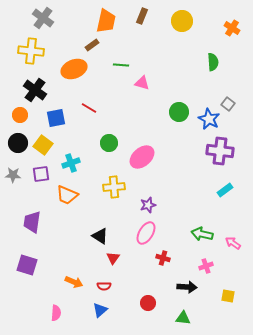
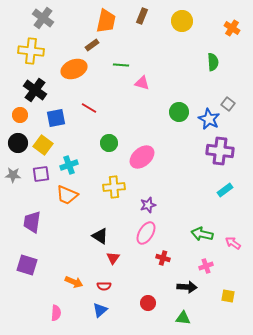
cyan cross at (71, 163): moved 2 px left, 2 px down
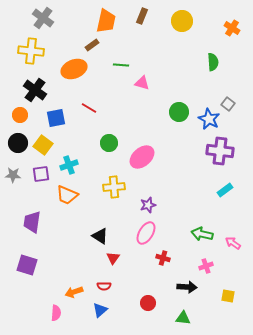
orange arrow at (74, 282): moved 10 px down; rotated 138 degrees clockwise
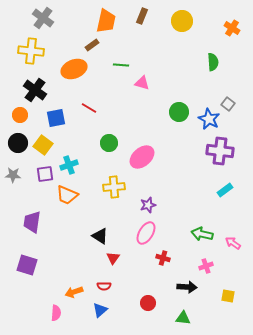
purple square at (41, 174): moved 4 px right
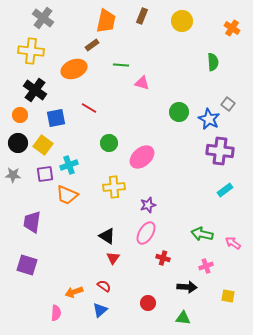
black triangle at (100, 236): moved 7 px right
red semicircle at (104, 286): rotated 144 degrees counterclockwise
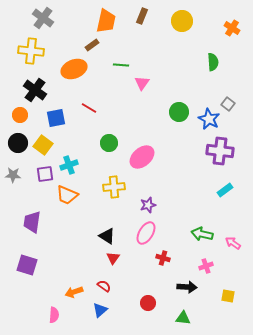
pink triangle at (142, 83): rotated 49 degrees clockwise
pink semicircle at (56, 313): moved 2 px left, 2 px down
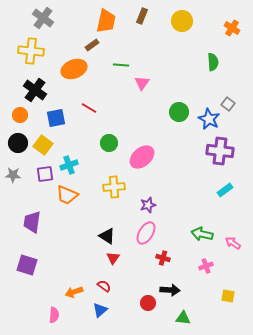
black arrow at (187, 287): moved 17 px left, 3 px down
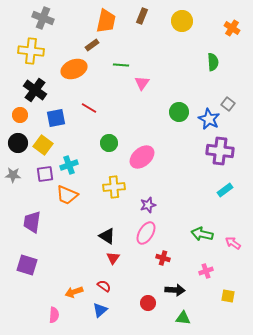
gray cross at (43, 18): rotated 15 degrees counterclockwise
pink cross at (206, 266): moved 5 px down
black arrow at (170, 290): moved 5 px right
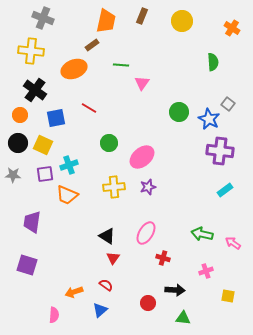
yellow square at (43, 145): rotated 12 degrees counterclockwise
purple star at (148, 205): moved 18 px up
red semicircle at (104, 286): moved 2 px right, 1 px up
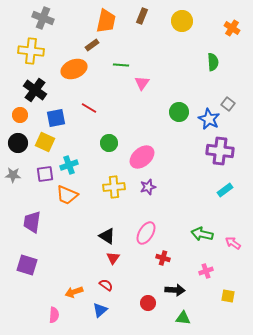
yellow square at (43, 145): moved 2 px right, 3 px up
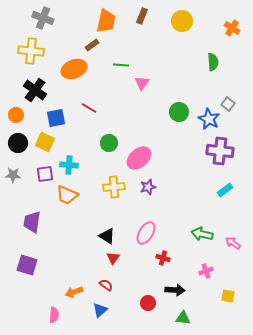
orange circle at (20, 115): moved 4 px left
pink ellipse at (142, 157): moved 3 px left, 1 px down
cyan cross at (69, 165): rotated 24 degrees clockwise
